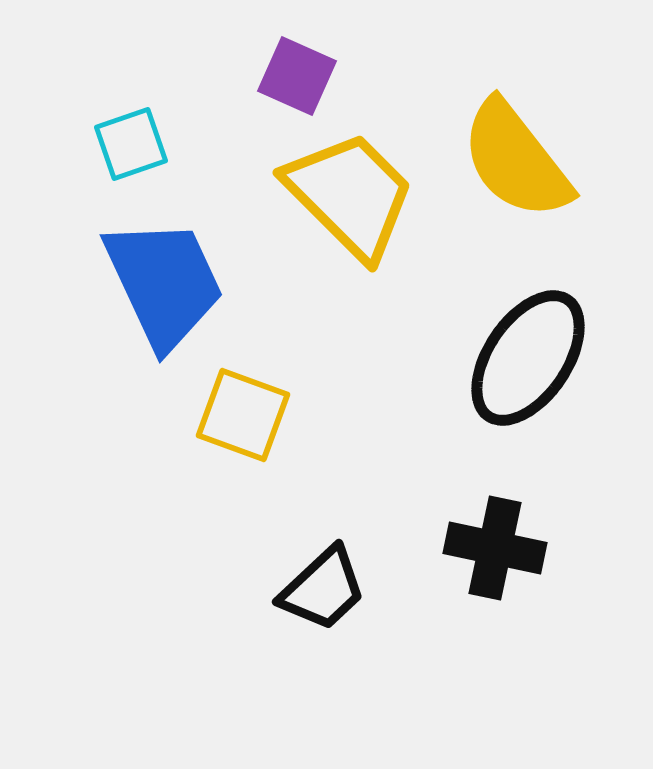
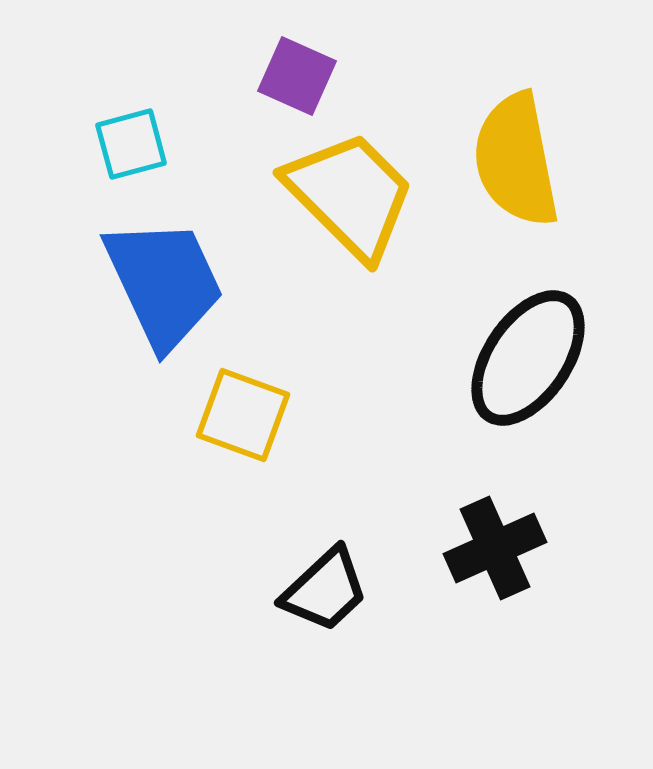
cyan square: rotated 4 degrees clockwise
yellow semicircle: rotated 27 degrees clockwise
black cross: rotated 36 degrees counterclockwise
black trapezoid: moved 2 px right, 1 px down
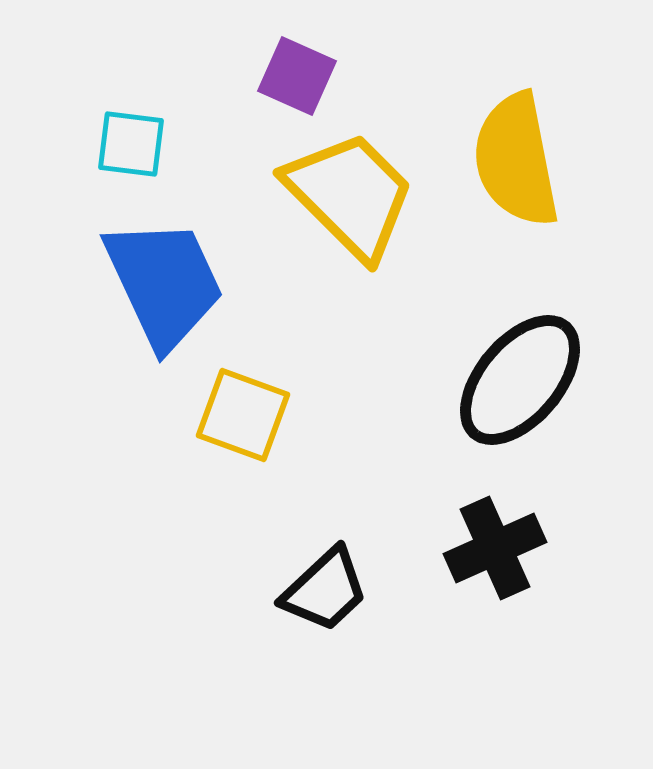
cyan square: rotated 22 degrees clockwise
black ellipse: moved 8 px left, 22 px down; rotated 6 degrees clockwise
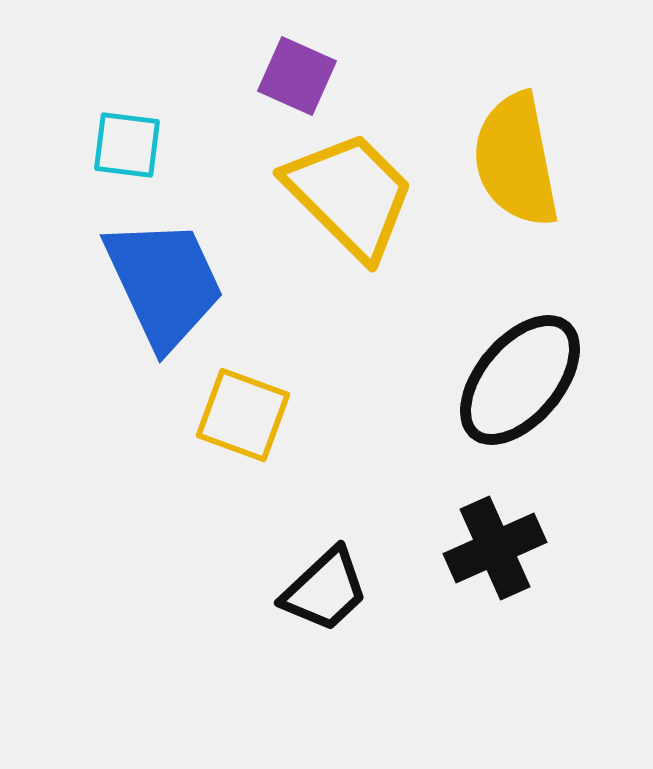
cyan square: moved 4 px left, 1 px down
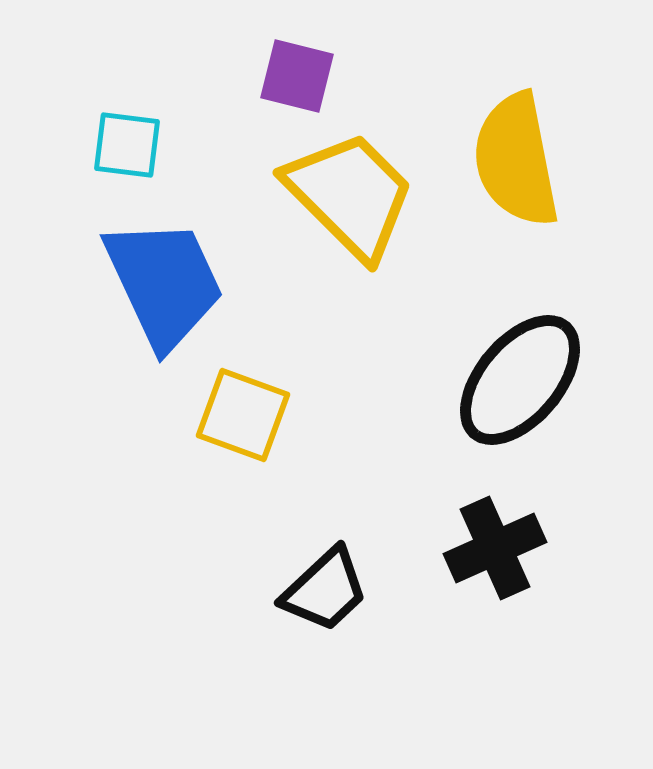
purple square: rotated 10 degrees counterclockwise
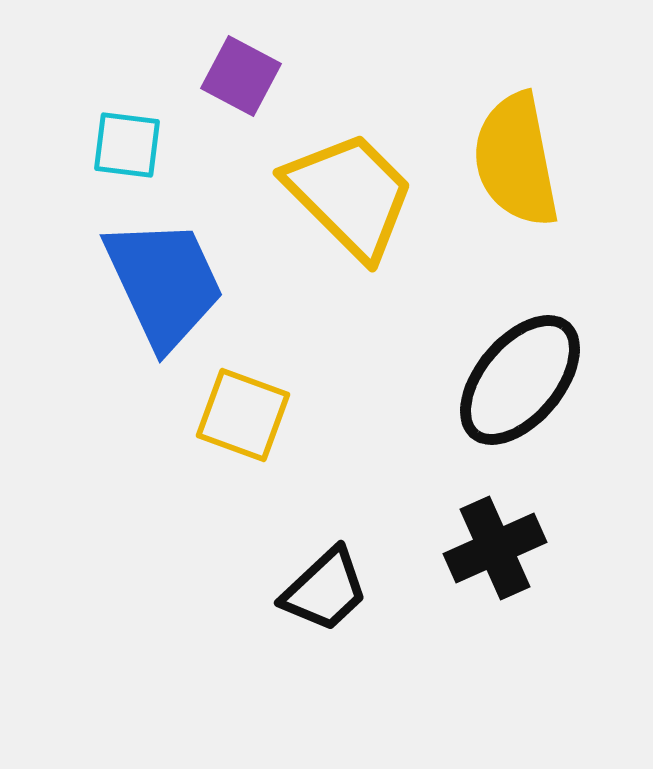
purple square: moved 56 px left; rotated 14 degrees clockwise
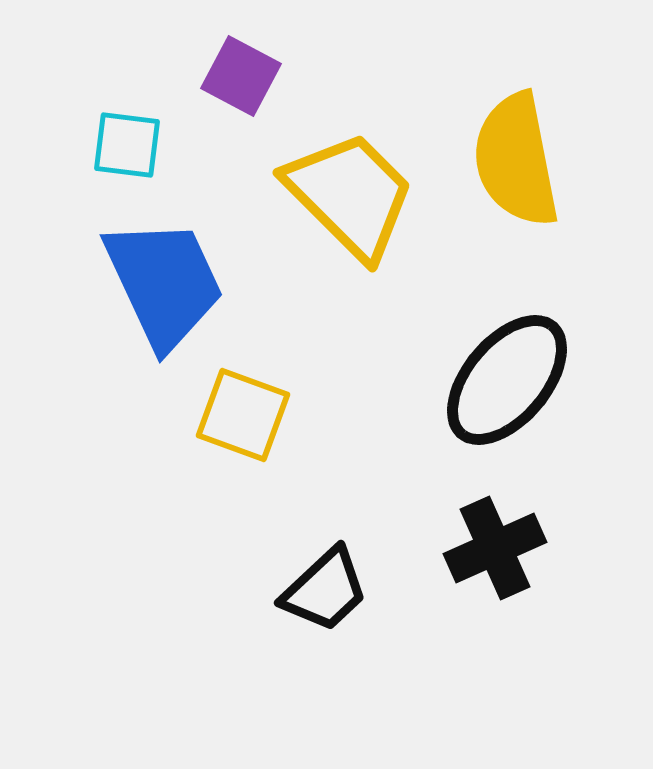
black ellipse: moved 13 px left
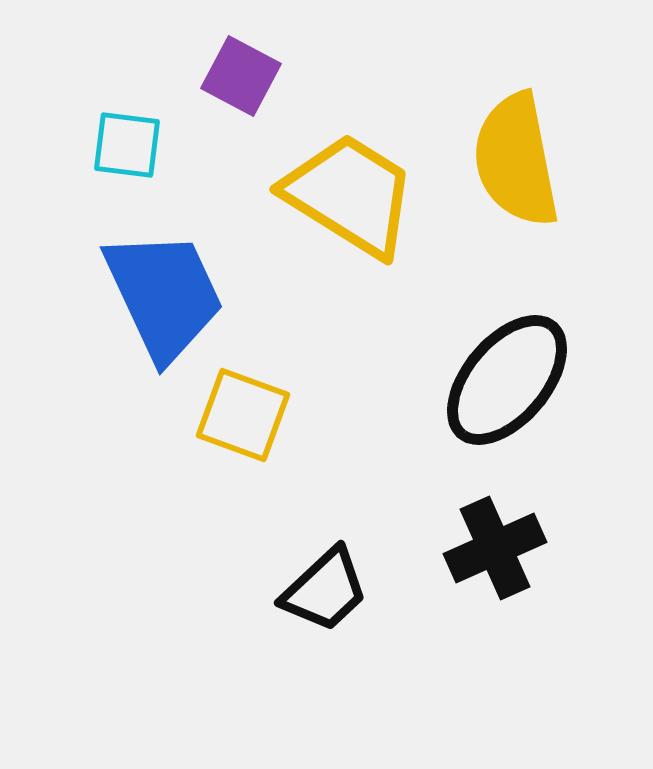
yellow trapezoid: rotated 13 degrees counterclockwise
blue trapezoid: moved 12 px down
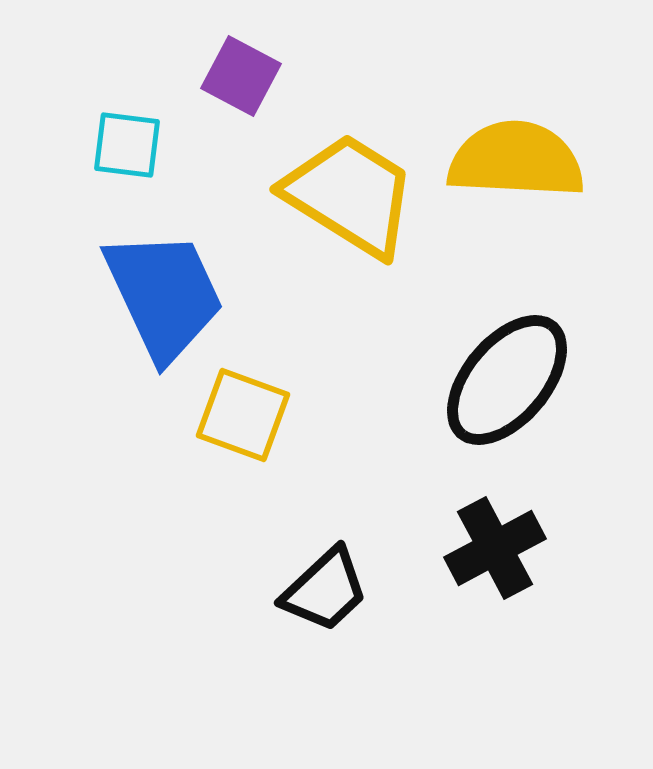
yellow semicircle: rotated 104 degrees clockwise
black cross: rotated 4 degrees counterclockwise
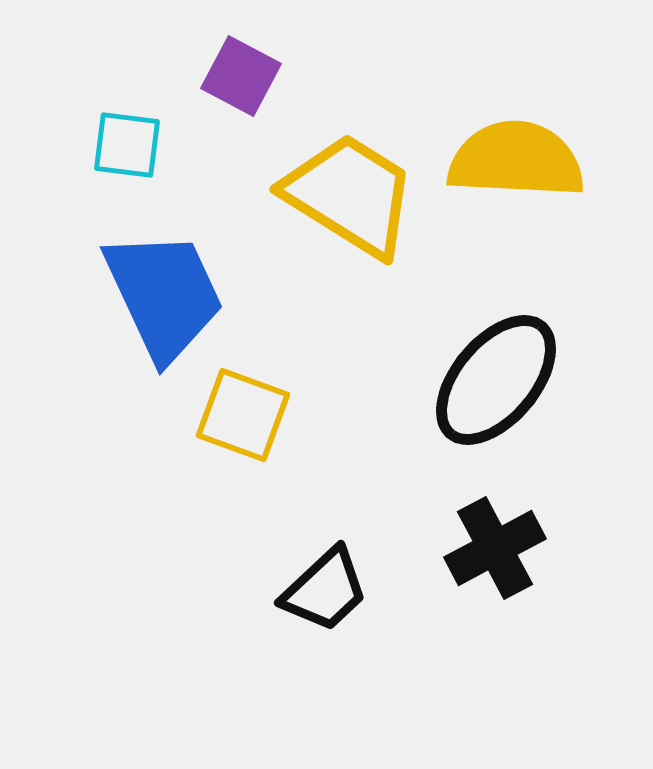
black ellipse: moved 11 px left
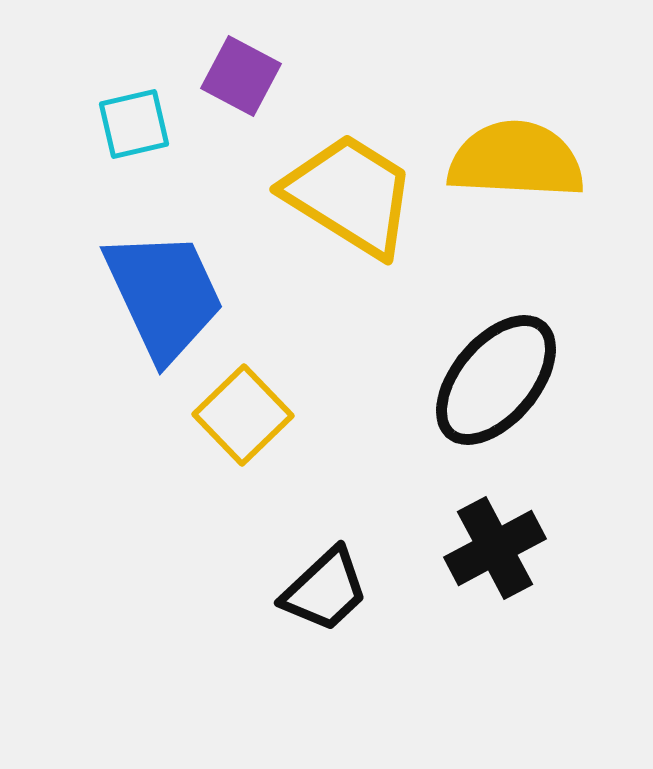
cyan square: moved 7 px right, 21 px up; rotated 20 degrees counterclockwise
yellow square: rotated 26 degrees clockwise
